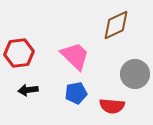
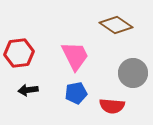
brown diamond: rotated 60 degrees clockwise
pink trapezoid: rotated 20 degrees clockwise
gray circle: moved 2 px left, 1 px up
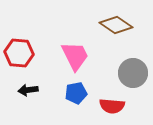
red hexagon: rotated 12 degrees clockwise
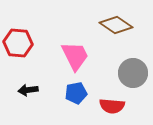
red hexagon: moved 1 px left, 10 px up
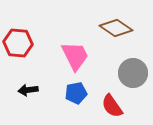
brown diamond: moved 3 px down
red semicircle: rotated 50 degrees clockwise
